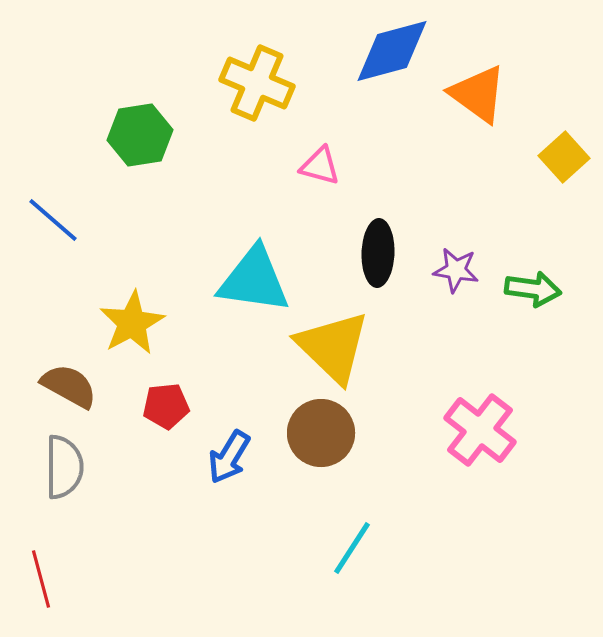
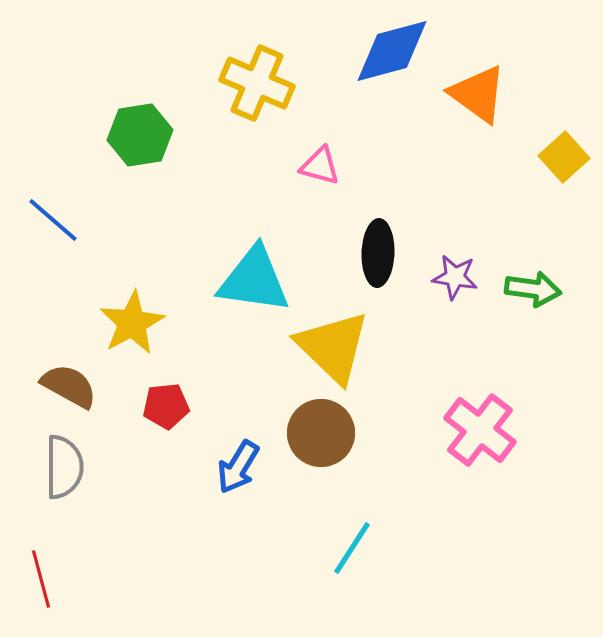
purple star: moved 1 px left, 7 px down
blue arrow: moved 9 px right, 10 px down
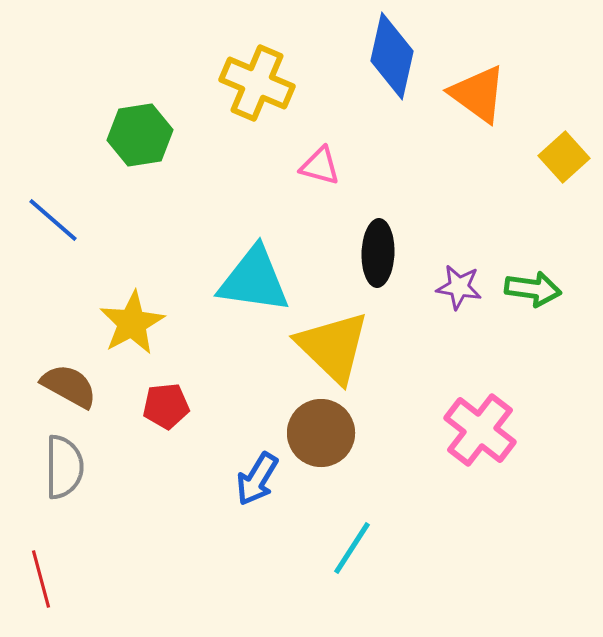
blue diamond: moved 5 px down; rotated 62 degrees counterclockwise
purple star: moved 4 px right, 10 px down
blue arrow: moved 19 px right, 12 px down
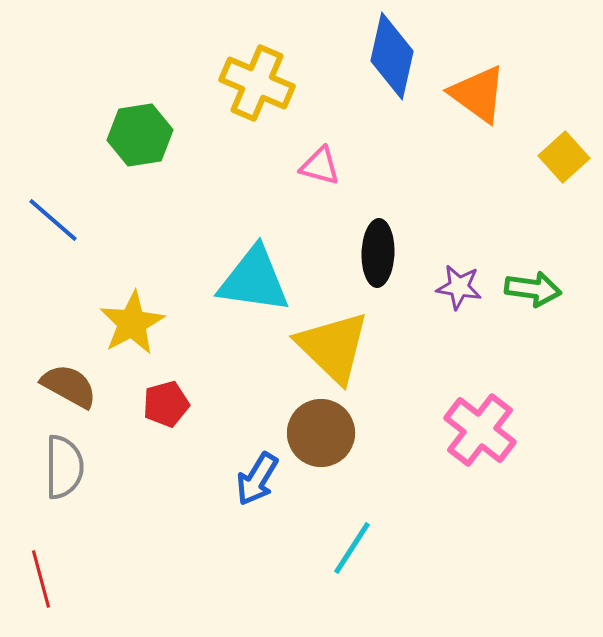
red pentagon: moved 2 px up; rotated 9 degrees counterclockwise
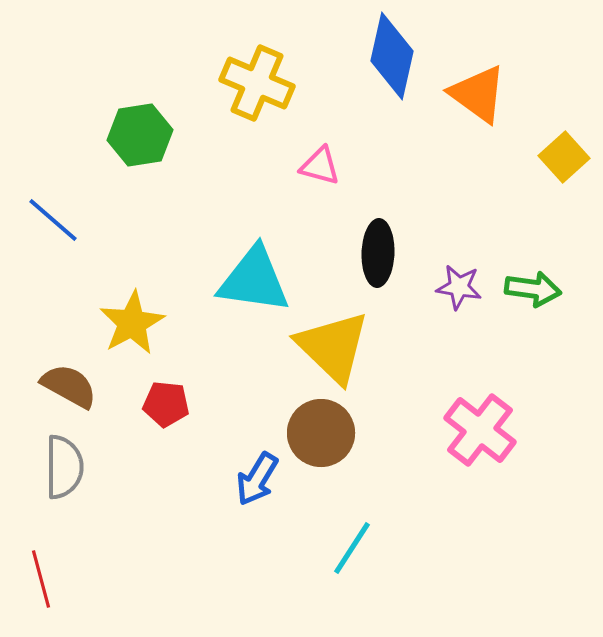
red pentagon: rotated 21 degrees clockwise
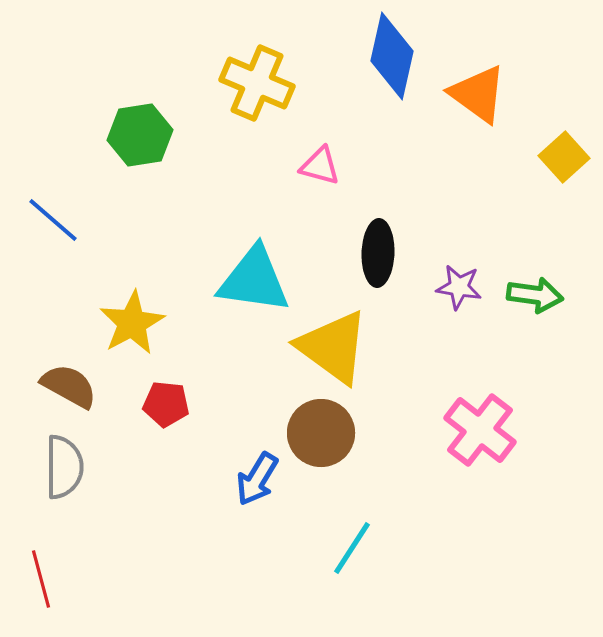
green arrow: moved 2 px right, 6 px down
yellow triangle: rotated 8 degrees counterclockwise
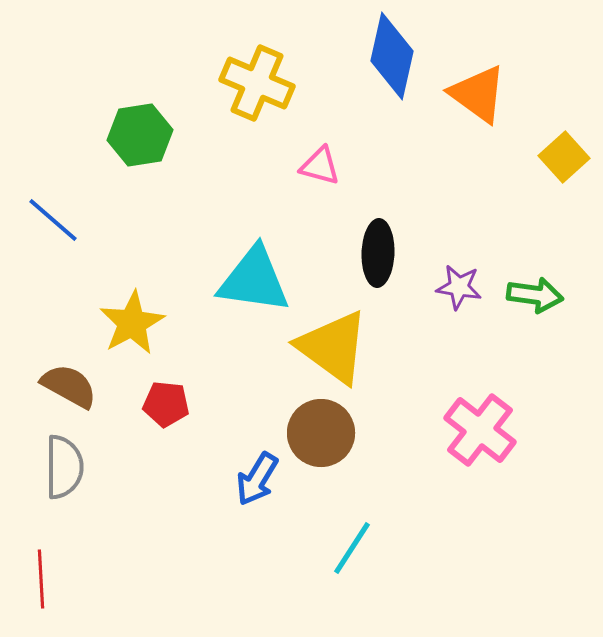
red line: rotated 12 degrees clockwise
